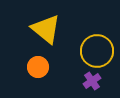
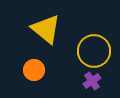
yellow circle: moved 3 px left
orange circle: moved 4 px left, 3 px down
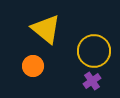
orange circle: moved 1 px left, 4 px up
